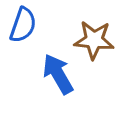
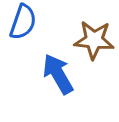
blue semicircle: moved 3 px up
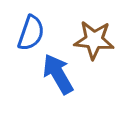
blue semicircle: moved 8 px right, 11 px down
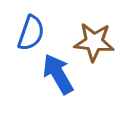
brown star: moved 2 px down
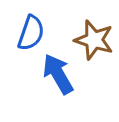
brown star: moved 2 px up; rotated 12 degrees clockwise
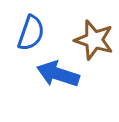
blue arrow: rotated 42 degrees counterclockwise
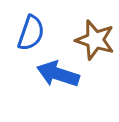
brown star: moved 1 px right
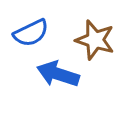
blue semicircle: rotated 45 degrees clockwise
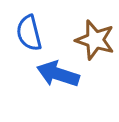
blue semicircle: moved 2 px left; rotated 102 degrees clockwise
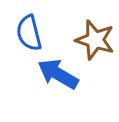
blue arrow: rotated 12 degrees clockwise
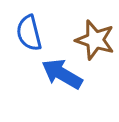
blue arrow: moved 4 px right
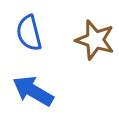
blue arrow: moved 29 px left, 17 px down
